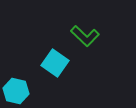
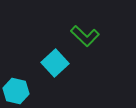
cyan square: rotated 12 degrees clockwise
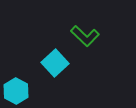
cyan hexagon: rotated 15 degrees clockwise
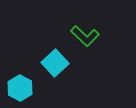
cyan hexagon: moved 4 px right, 3 px up
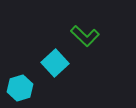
cyan hexagon: rotated 15 degrees clockwise
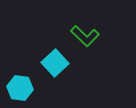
cyan hexagon: rotated 25 degrees clockwise
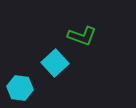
green L-shape: moved 3 px left; rotated 24 degrees counterclockwise
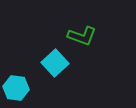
cyan hexagon: moved 4 px left
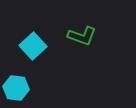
cyan square: moved 22 px left, 17 px up
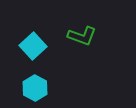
cyan hexagon: moved 19 px right; rotated 20 degrees clockwise
